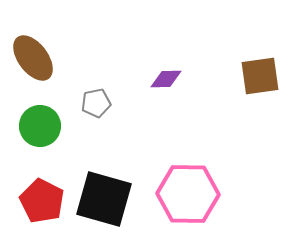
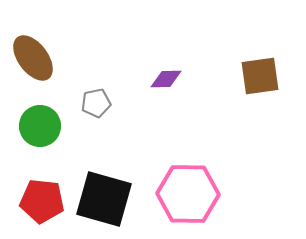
red pentagon: rotated 21 degrees counterclockwise
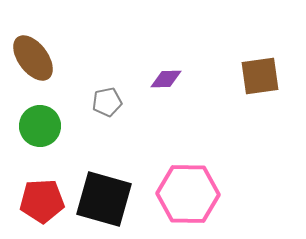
gray pentagon: moved 11 px right, 1 px up
red pentagon: rotated 9 degrees counterclockwise
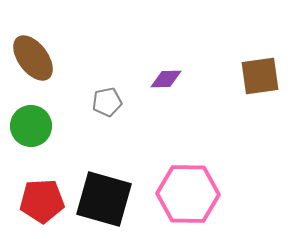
green circle: moved 9 px left
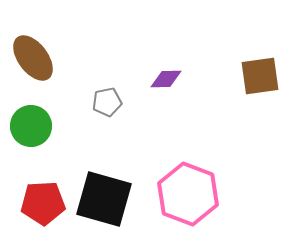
pink hexagon: rotated 20 degrees clockwise
red pentagon: moved 1 px right, 2 px down
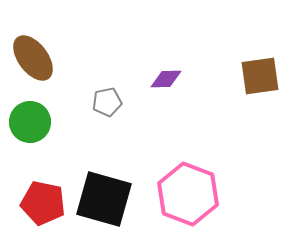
green circle: moved 1 px left, 4 px up
red pentagon: rotated 15 degrees clockwise
